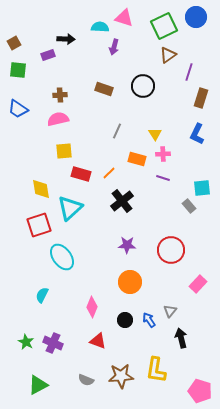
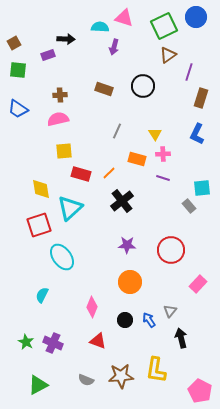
pink pentagon at (200, 391): rotated 10 degrees clockwise
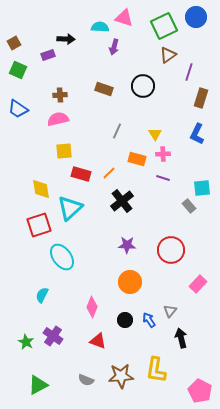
green square at (18, 70): rotated 18 degrees clockwise
purple cross at (53, 343): moved 7 px up; rotated 12 degrees clockwise
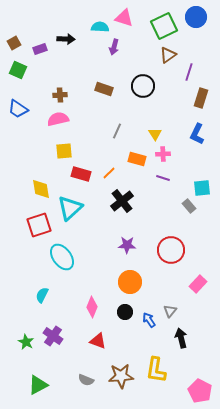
purple rectangle at (48, 55): moved 8 px left, 6 px up
black circle at (125, 320): moved 8 px up
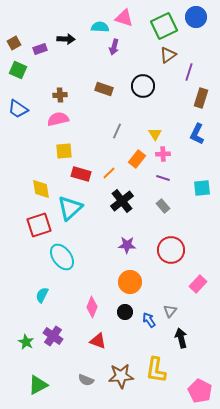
orange rectangle at (137, 159): rotated 66 degrees counterclockwise
gray rectangle at (189, 206): moved 26 px left
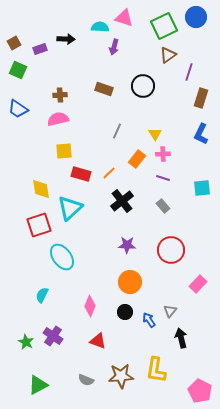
blue L-shape at (197, 134): moved 4 px right
pink diamond at (92, 307): moved 2 px left, 1 px up
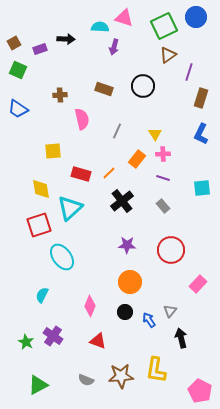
pink semicircle at (58, 119): moved 24 px right; rotated 90 degrees clockwise
yellow square at (64, 151): moved 11 px left
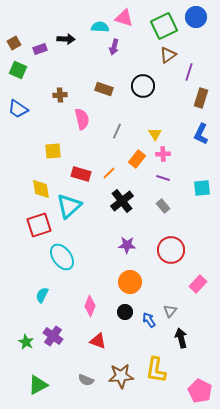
cyan triangle at (70, 208): moved 1 px left, 2 px up
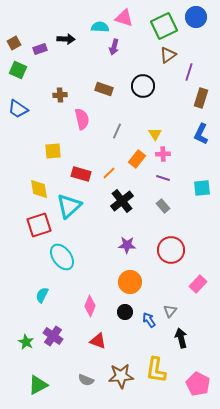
yellow diamond at (41, 189): moved 2 px left
pink pentagon at (200, 391): moved 2 px left, 7 px up
